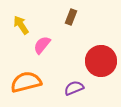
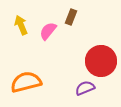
yellow arrow: rotated 12 degrees clockwise
pink semicircle: moved 6 px right, 14 px up
purple semicircle: moved 11 px right
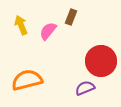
orange semicircle: moved 1 px right, 2 px up
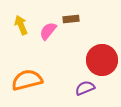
brown rectangle: moved 2 px down; rotated 63 degrees clockwise
red circle: moved 1 px right, 1 px up
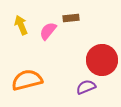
brown rectangle: moved 1 px up
purple semicircle: moved 1 px right, 1 px up
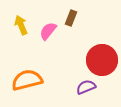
brown rectangle: rotated 63 degrees counterclockwise
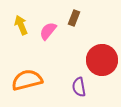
brown rectangle: moved 3 px right
purple semicircle: moved 7 px left; rotated 78 degrees counterclockwise
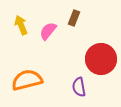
red circle: moved 1 px left, 1 px up
